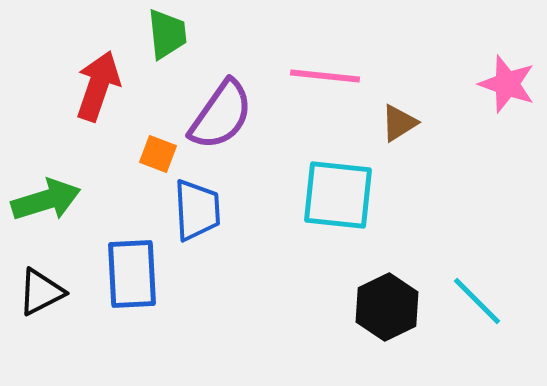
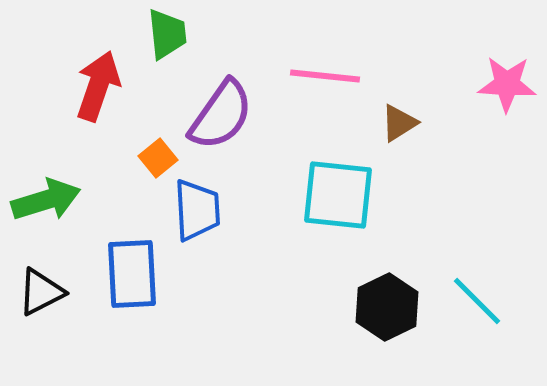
pink star: rotated 16 degrees counterclockwise
orange square: moved 4 px down; rotated 30 degrees clockwise
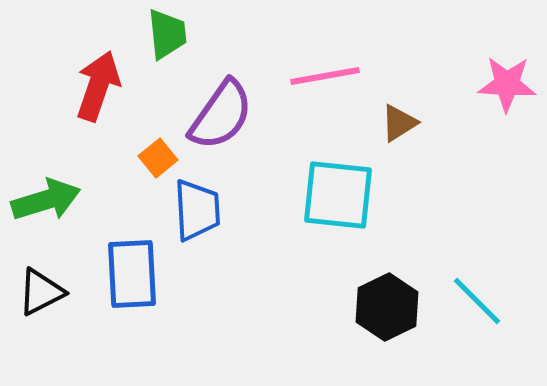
pink line: rotated 16 degrees counterclockwise
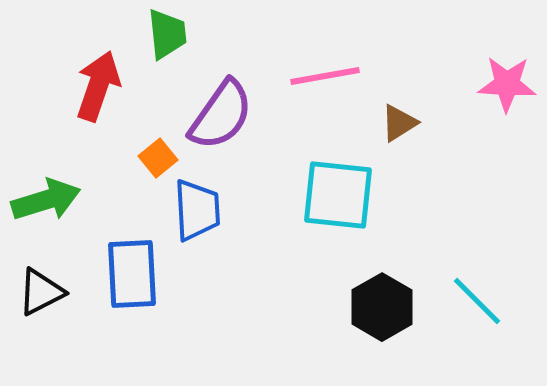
black hexagon: moved 5 px left; rotated 4 degrees counterclockwise
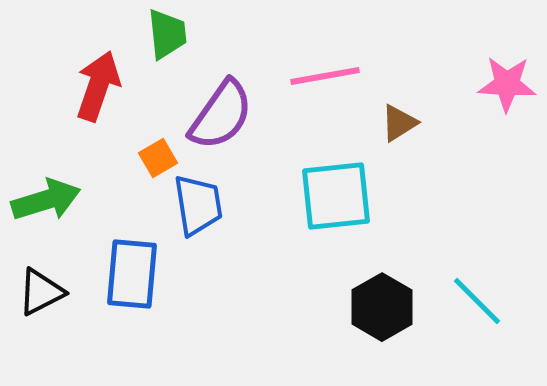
orange square: rotated 9 degrees clockwise
cyan square: moved 2 px left, 1 px down; rotated 12 degrees counterclockwise
blue trapezoid: moved 1 px right, 5 px up; rotated 6 degrees counterclockwise
blue rectangle: rotated 8 degrees clockwise
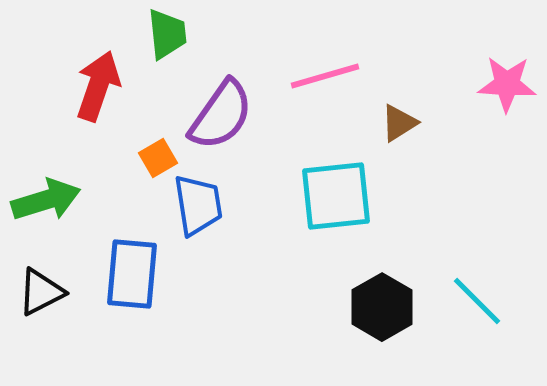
pink line: rotated 6 degrees counterclockwise
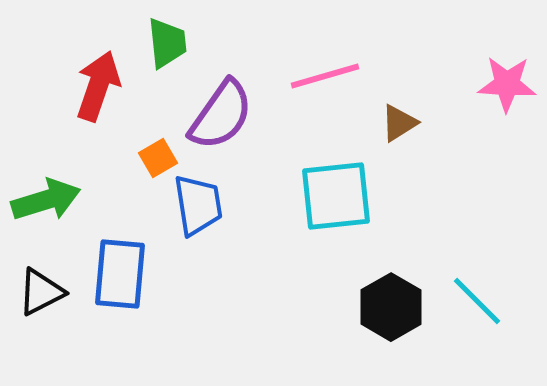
green trapezoid: moved 9 px down
blue rectangle: moved 12 px left
black hexagon: moved 9 px right
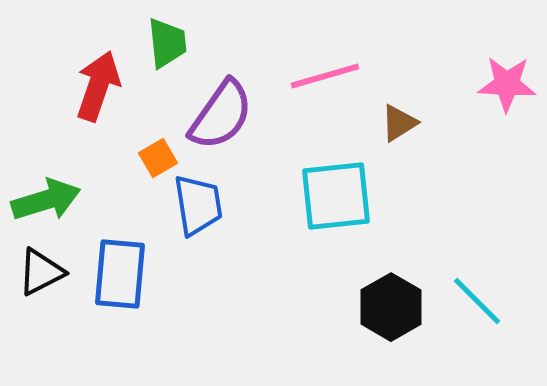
black triangle: moved 20 px up
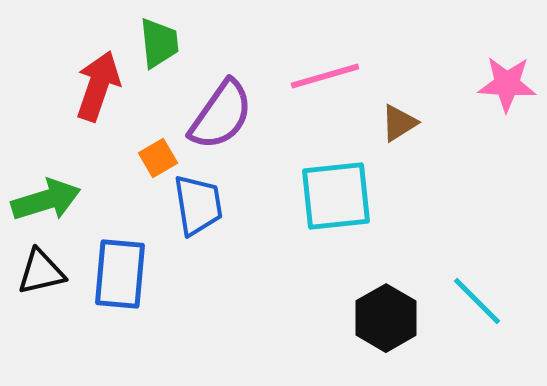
green trapezoid: moved 8 px left
black triangle: rotated 14 degrees clockwise
black hexagon: moved 5 px left, 11 px down
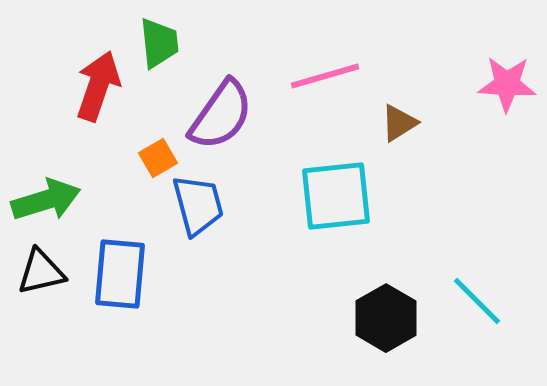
blue trapezoid: rotated 6 degrees counterclockwise
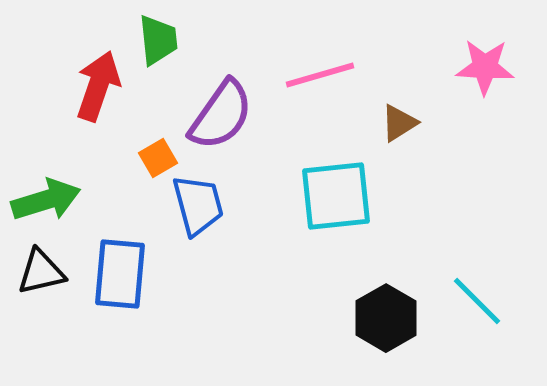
green trapezoid: moved 1 px left, 3 px up
pink line: moved 5 px left, 1 px up
pink star: moved 22 px left, 17 px up
